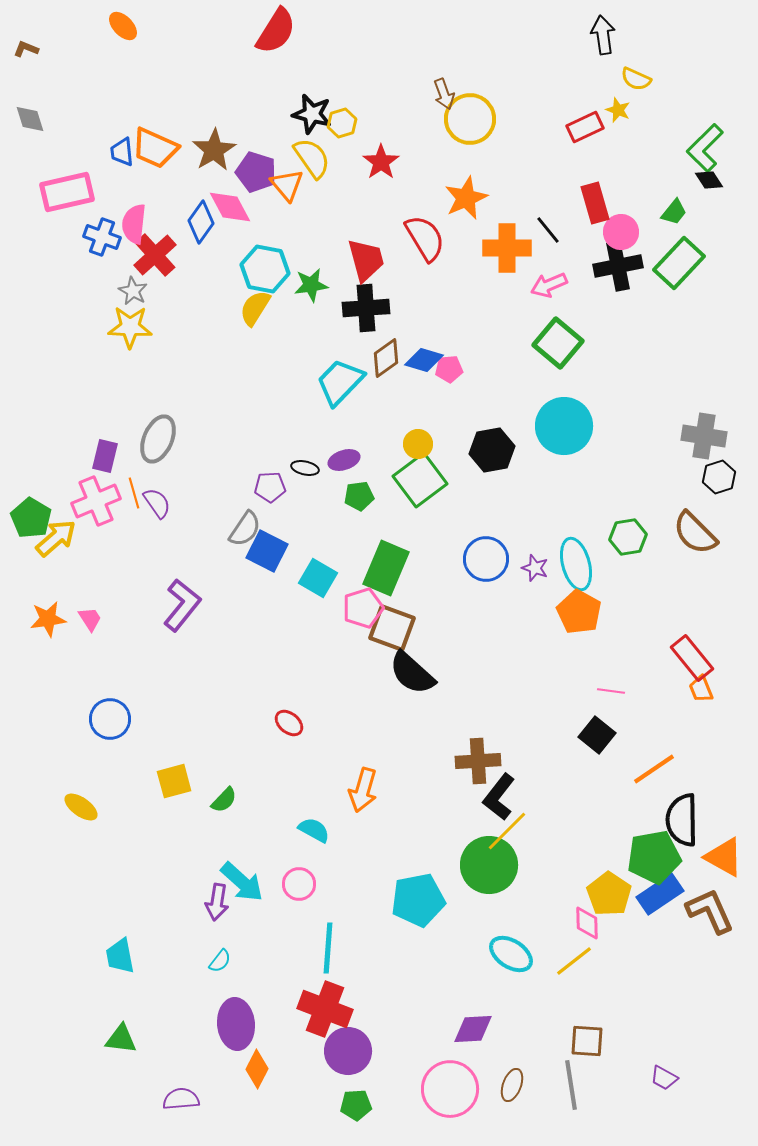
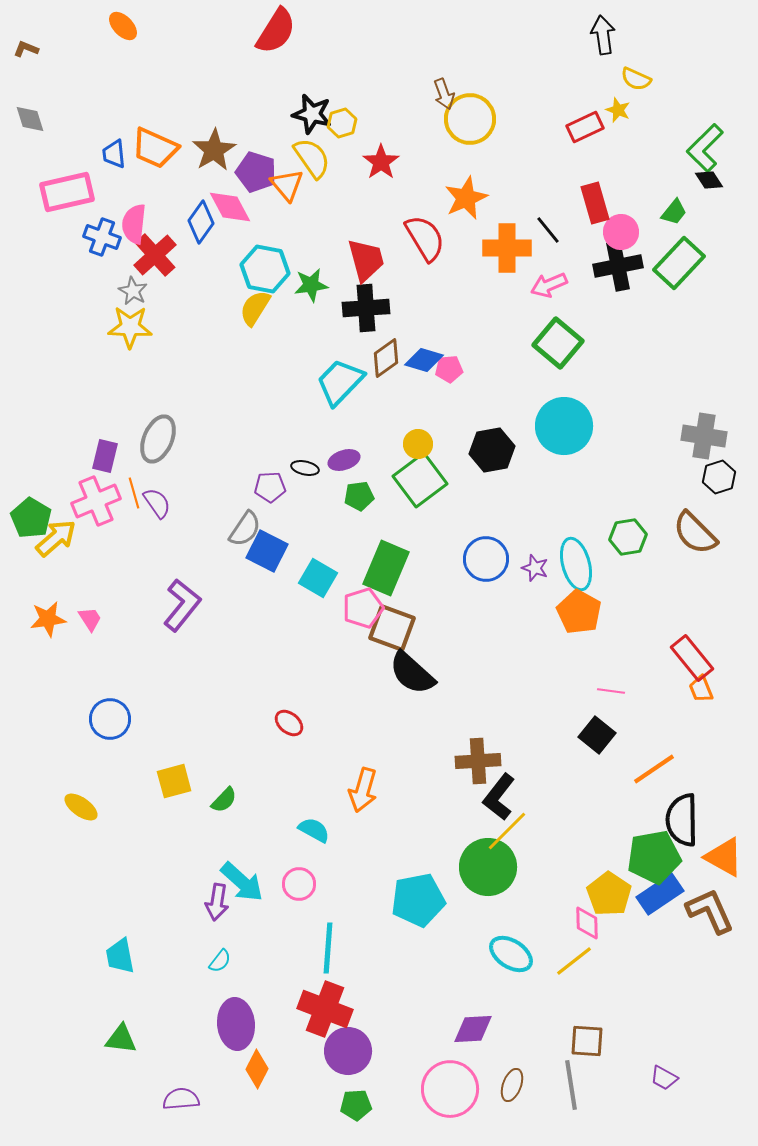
blue trapezoid at (122, 152): moved 8 px left, 2 px down
green circle at (489, 865): moved 1 px left, 2 px down
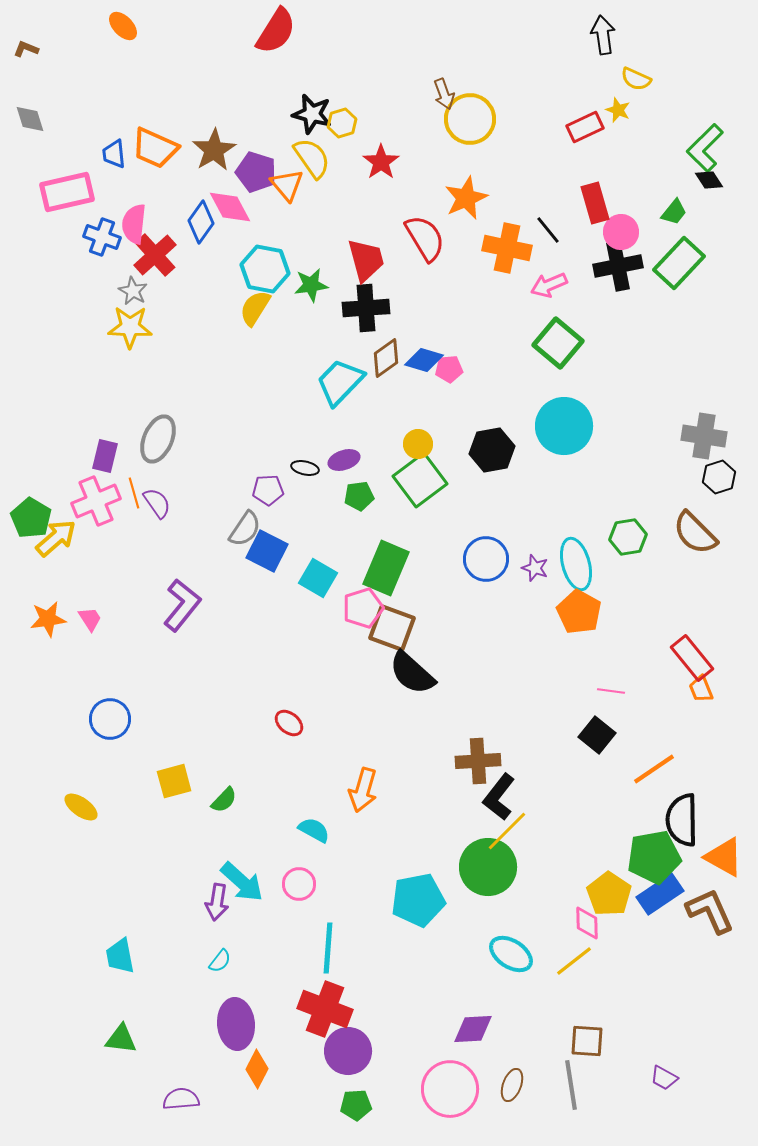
orange cross at (507, 248): rotated 12 degrees clockwise
purple pentagon at (270, 487): moved 2 px left, 3 px down
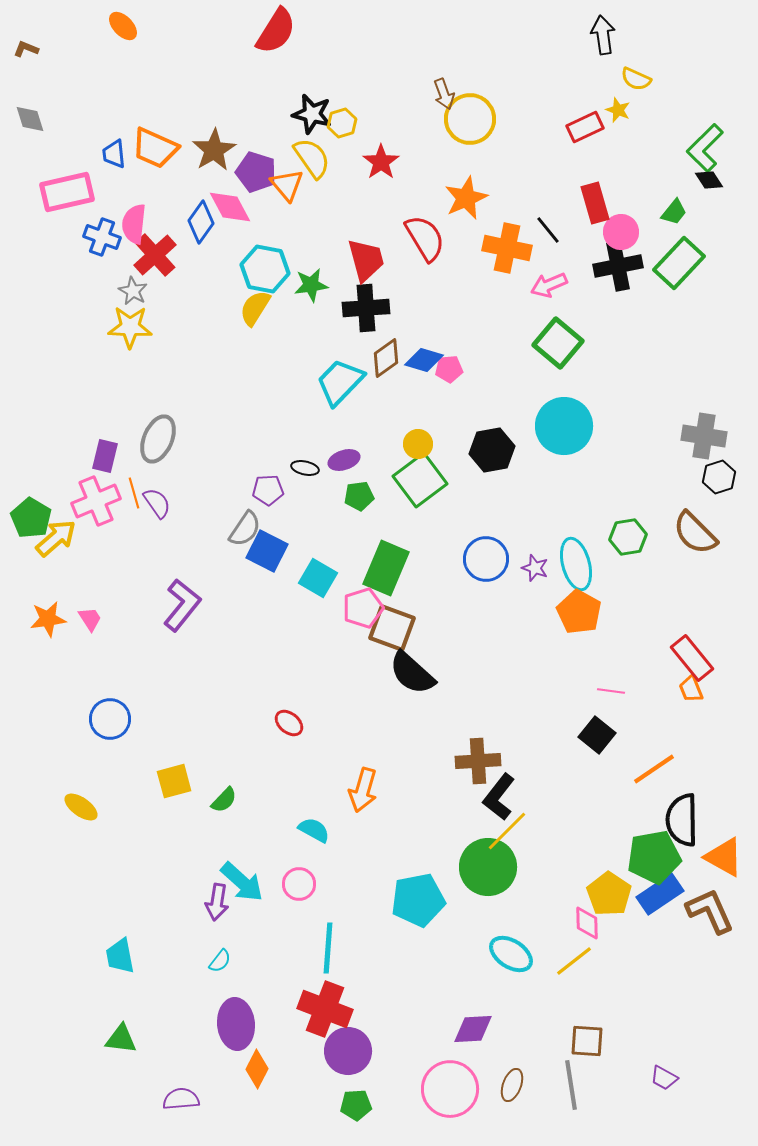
orange trapezoid at (701, 689): moved 10 px left
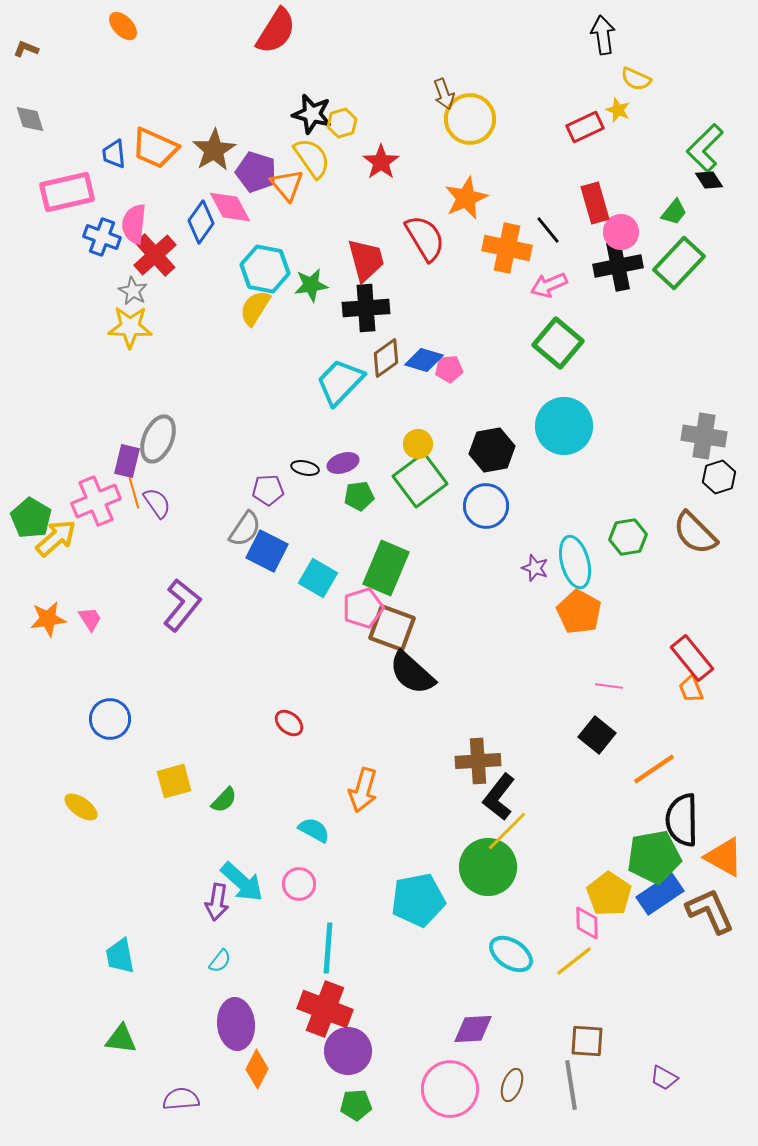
purple rectangle at (105, 456): moved 22 px right, 5 px down
purple ellipse at (344, 460): moved 1 px left, 3 px down
blue circle at (486, 559): moved 53 px up
cyan ellipse at (576, 564): moved 1 px left, 2 px up
pink line at (611, 691): moved 2 px left, 5 px up
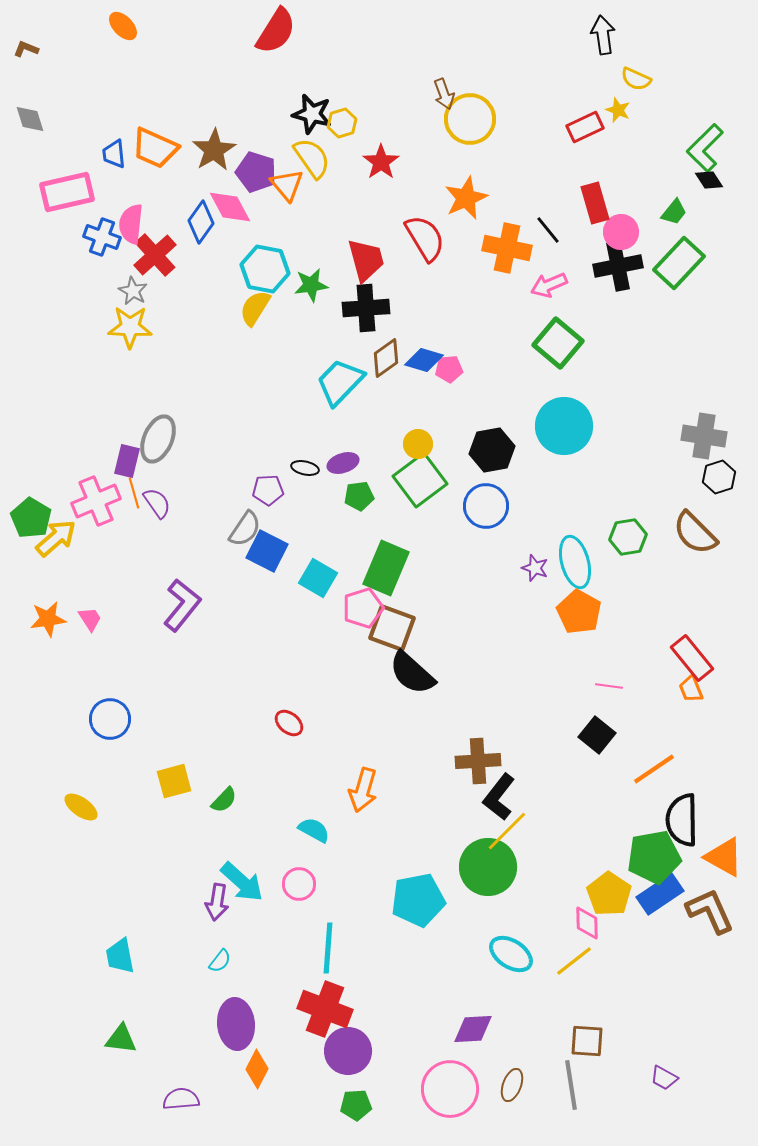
pink semicircle at (134, 224): moved 3 px left
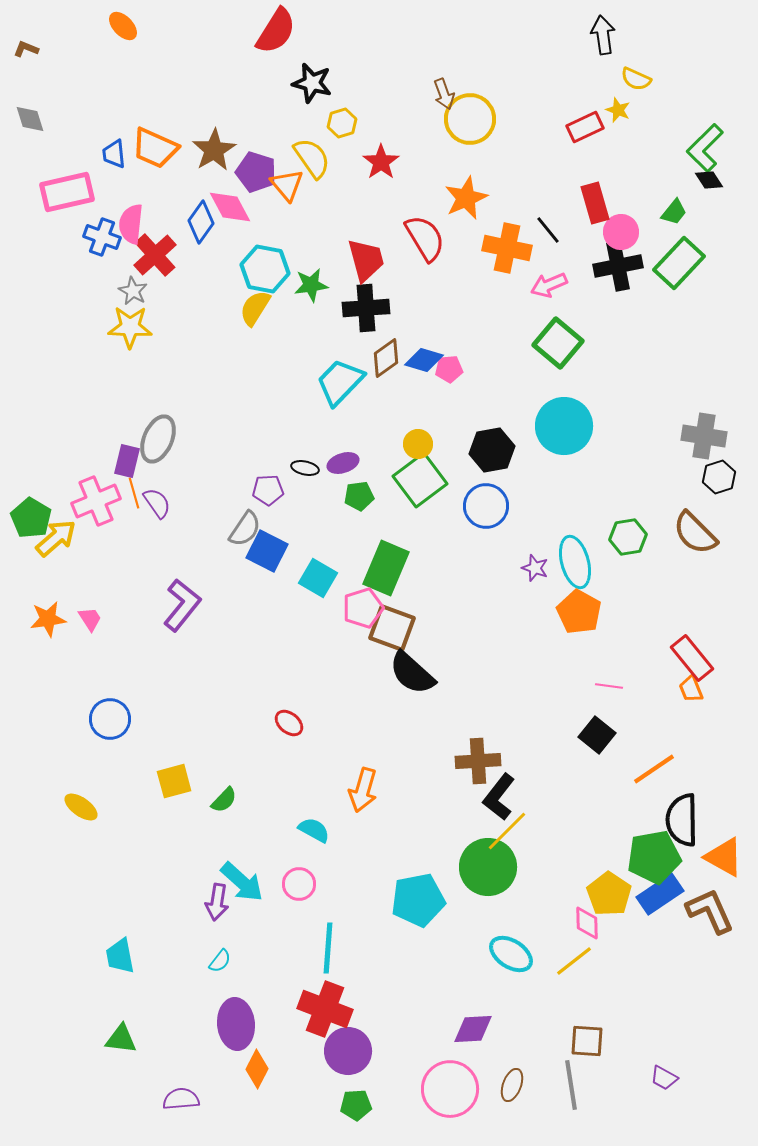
black star at (312, 114): moved 31 px up
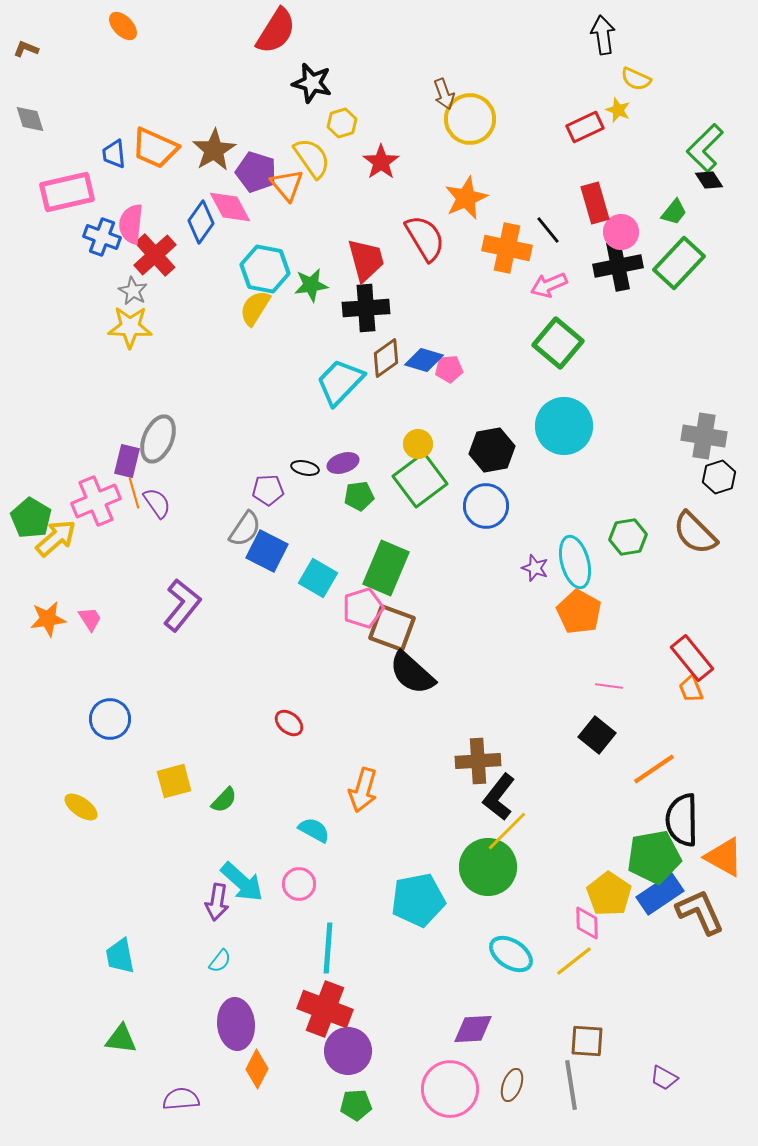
brown L-shape at (710, 911): moved 10 px left, 1 px down
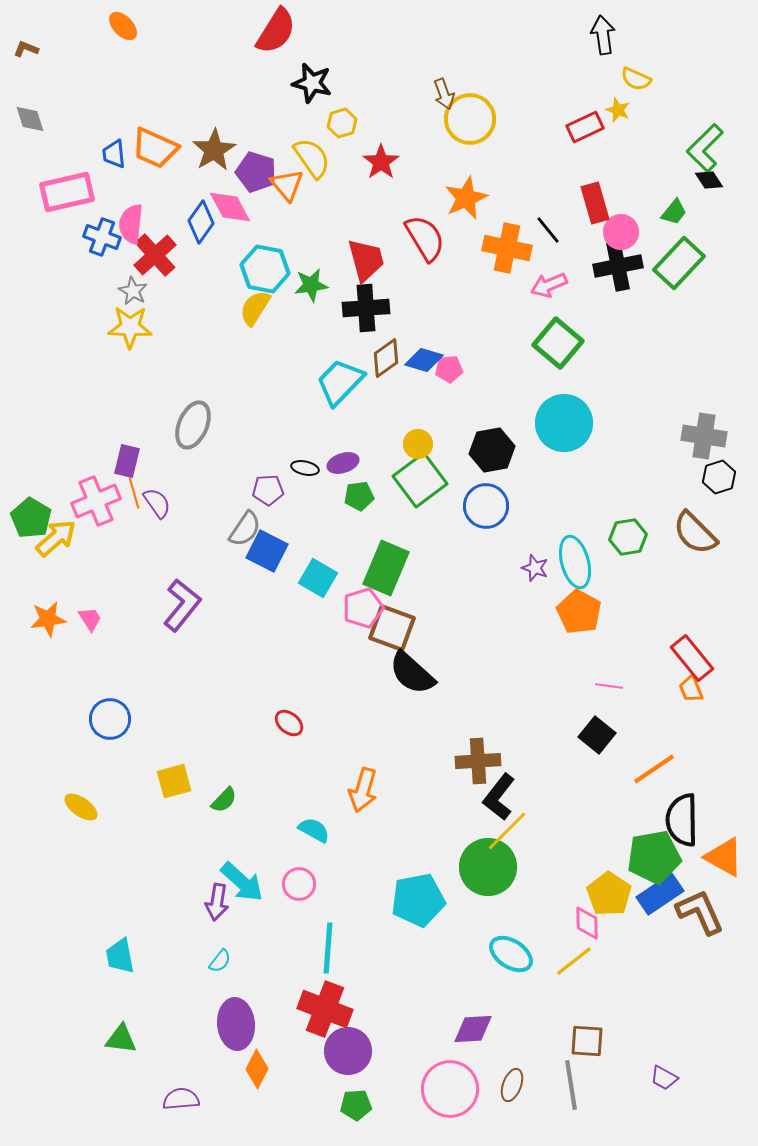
cyan circle at (564, 426): moved 3 px up
gray ellipse at (158, 439): moved 35 px right, 14 px up
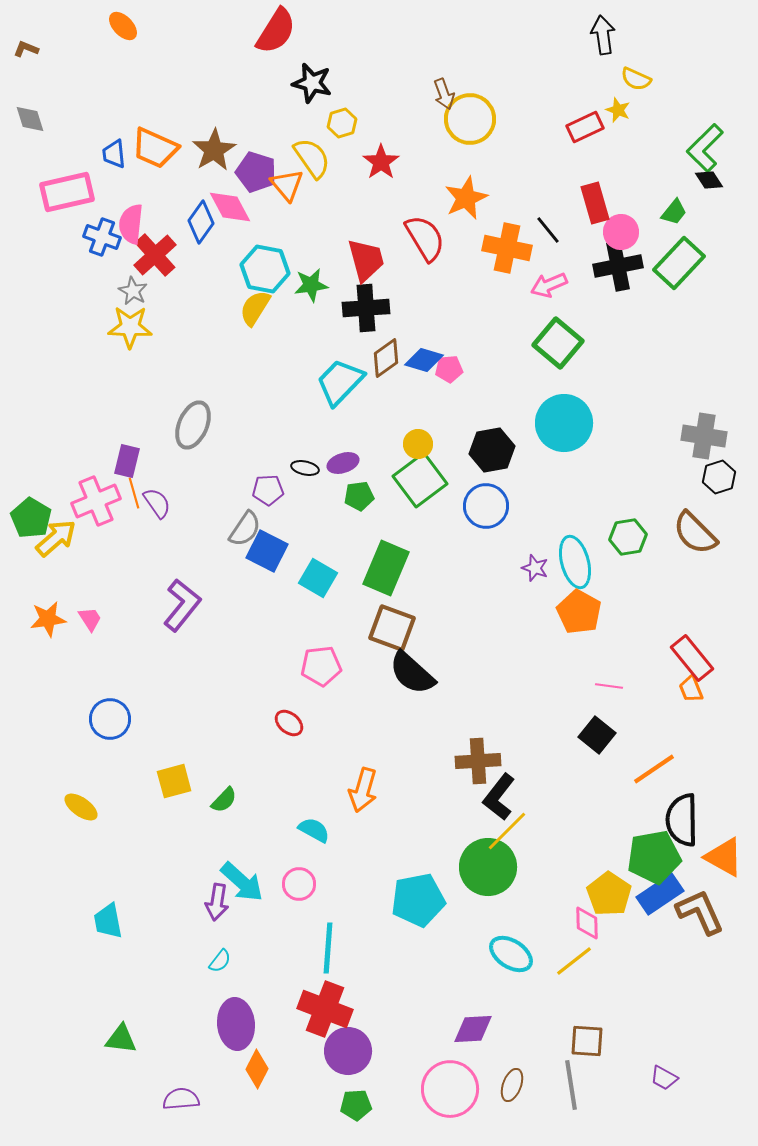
pink pentagon at (363, 608): moved 42 px left, 58 px down; rotated 12 degrees clockwise
cyan trapezoid at (120, 956): moved 12 px left, 35 px up
